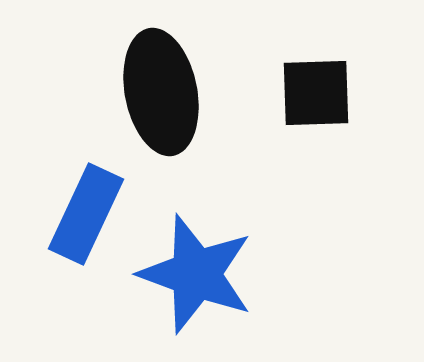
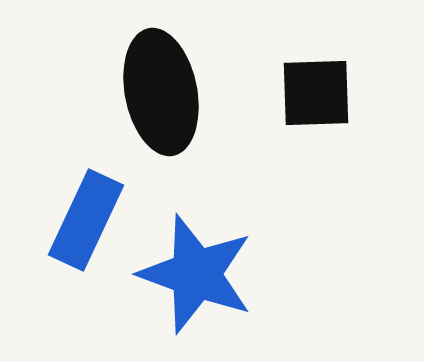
blue rectangle: moved 6 px down
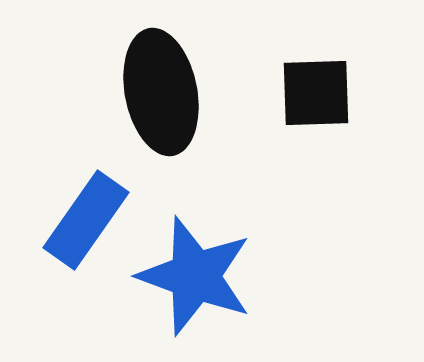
blue rectangle: rotated 10 degrees clockwise
blue star: moved 1 px left, 2 px down
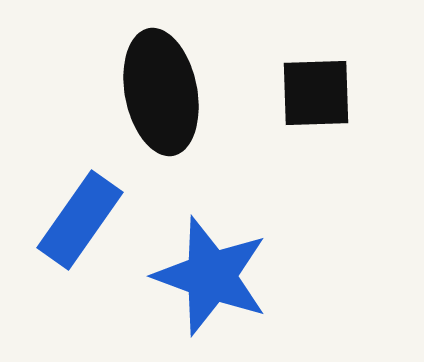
blue rectangle: moved 6 px left
blue star: moved 16 px right
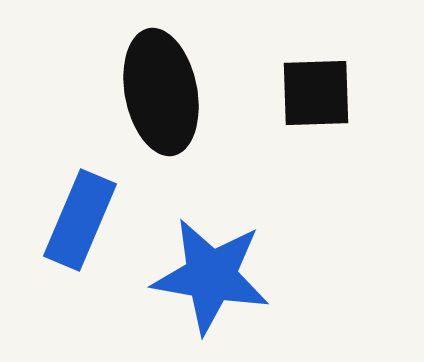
blue rectangle: rotated 12 degrees counterclockwise
blue star: rotated 10 degrees counterclockwise
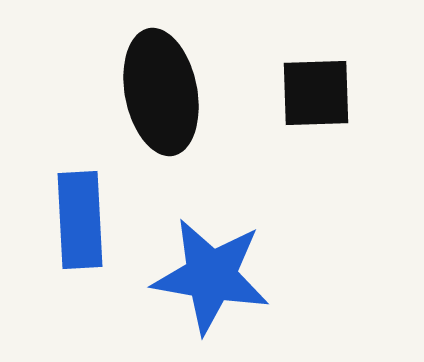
blue rectangle: rotated 26 degrees counterclockwise
